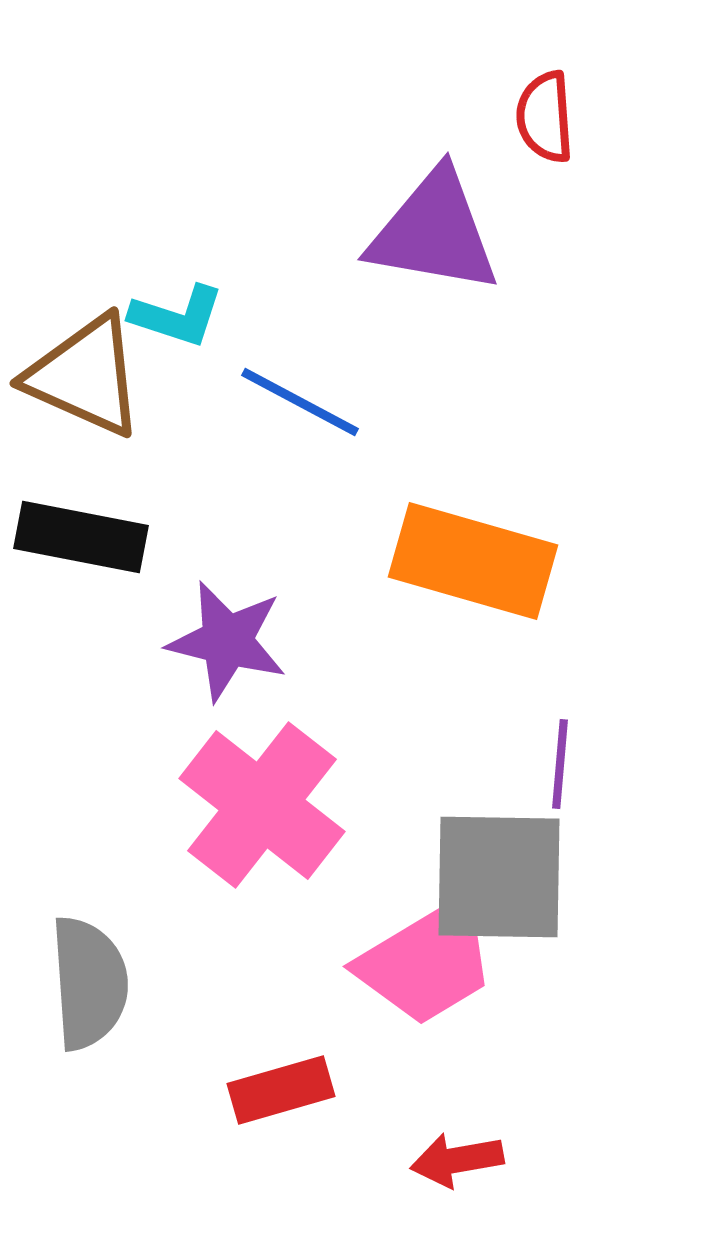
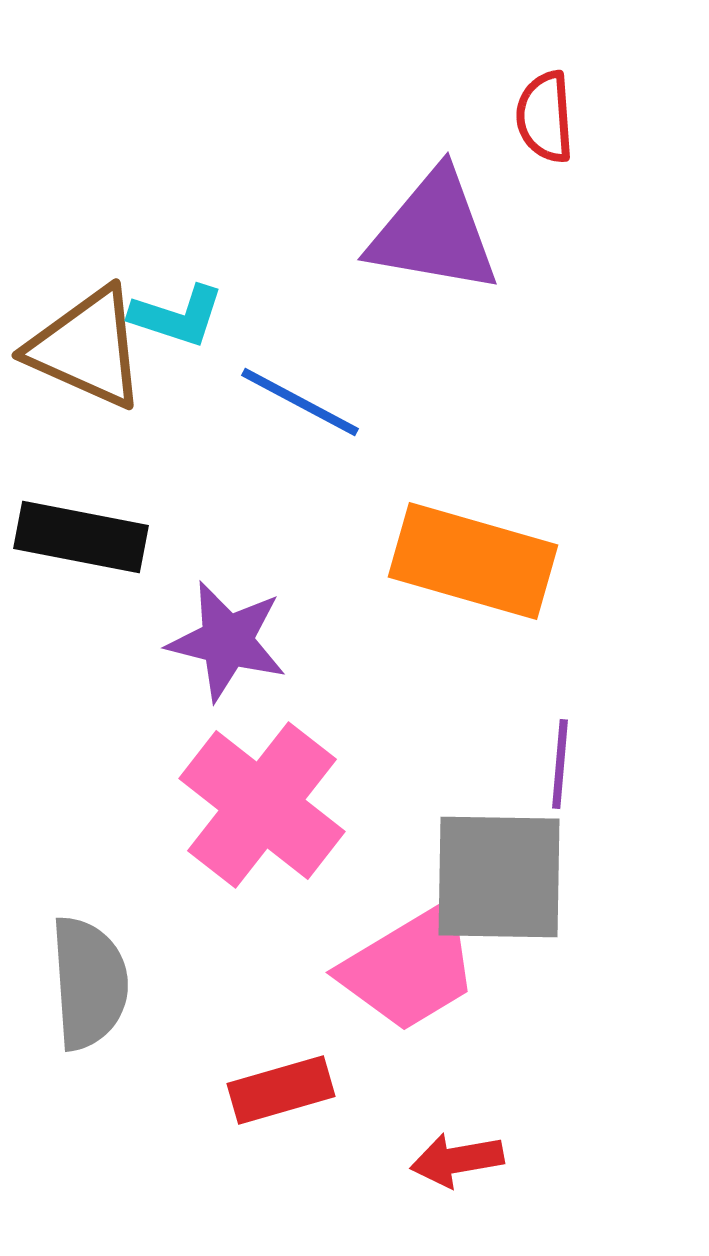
brown triangle: moved 2 px right, 28 px up
pink trapezoid: moved 17 px left, 6 px down
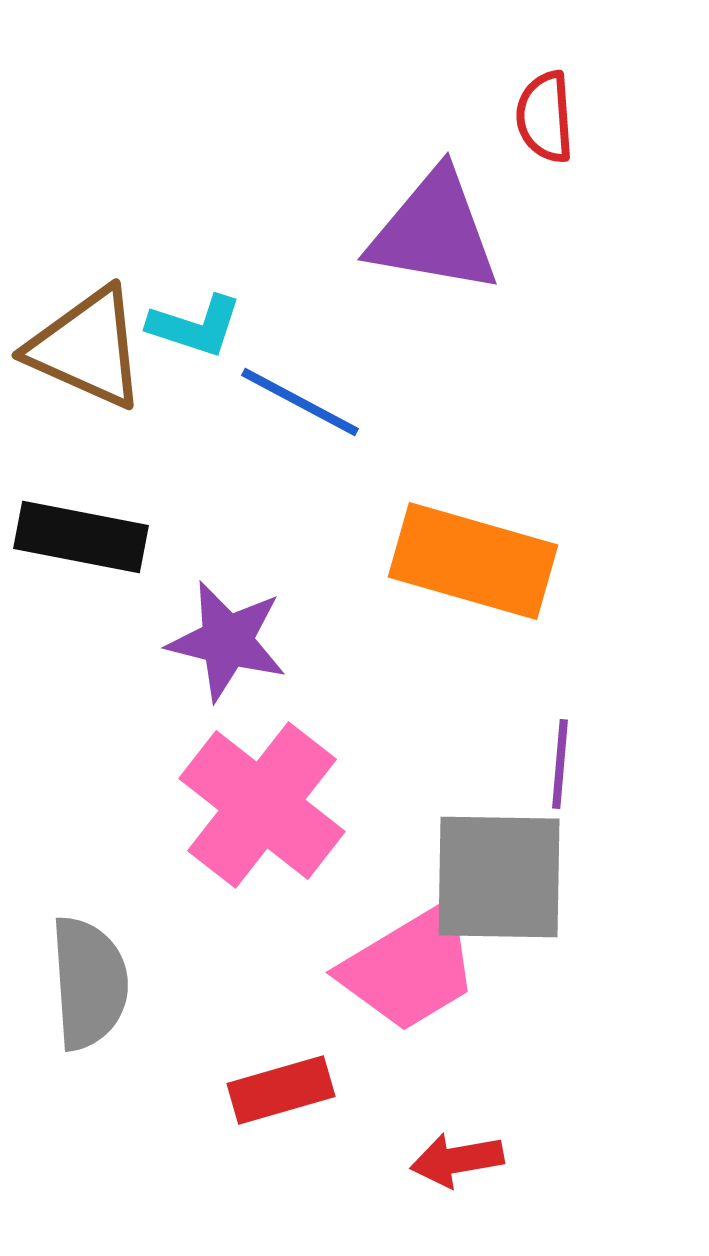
cyan L-shape: moved 18 px right, 10 px down
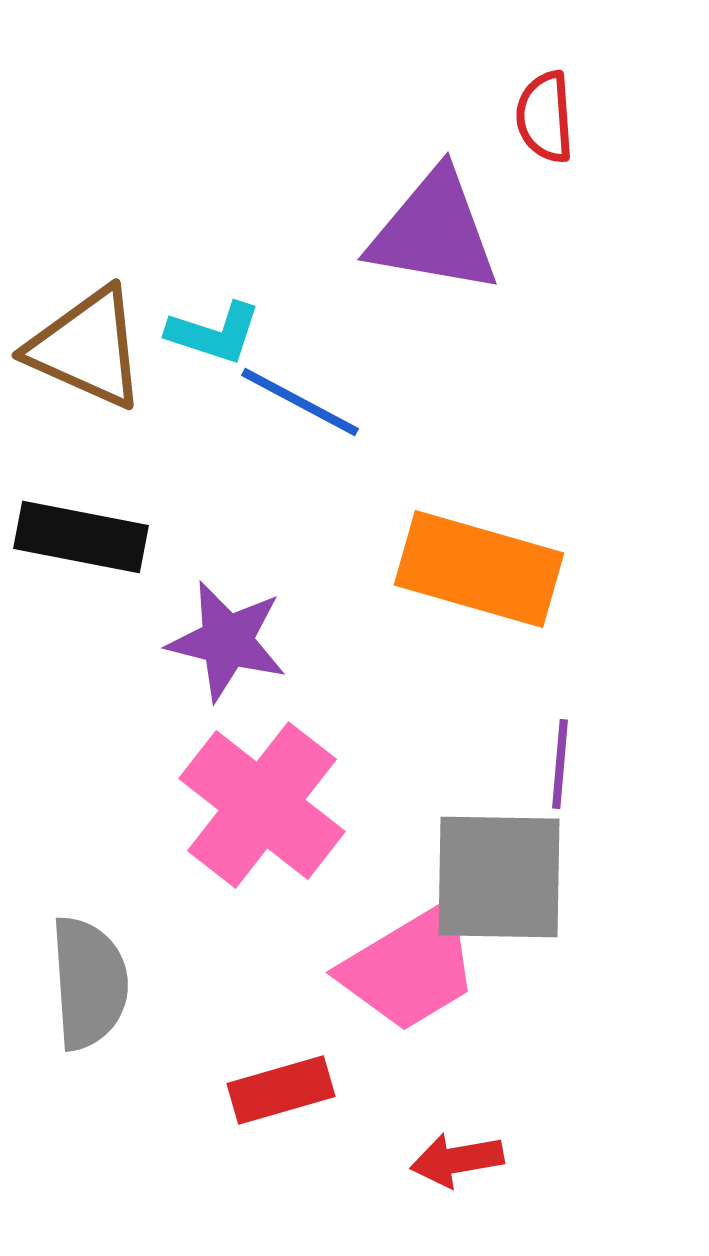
cyan L-shape: moved 19 px right, 7 px down
orange rectangle: moved 6 px right, 8 px down
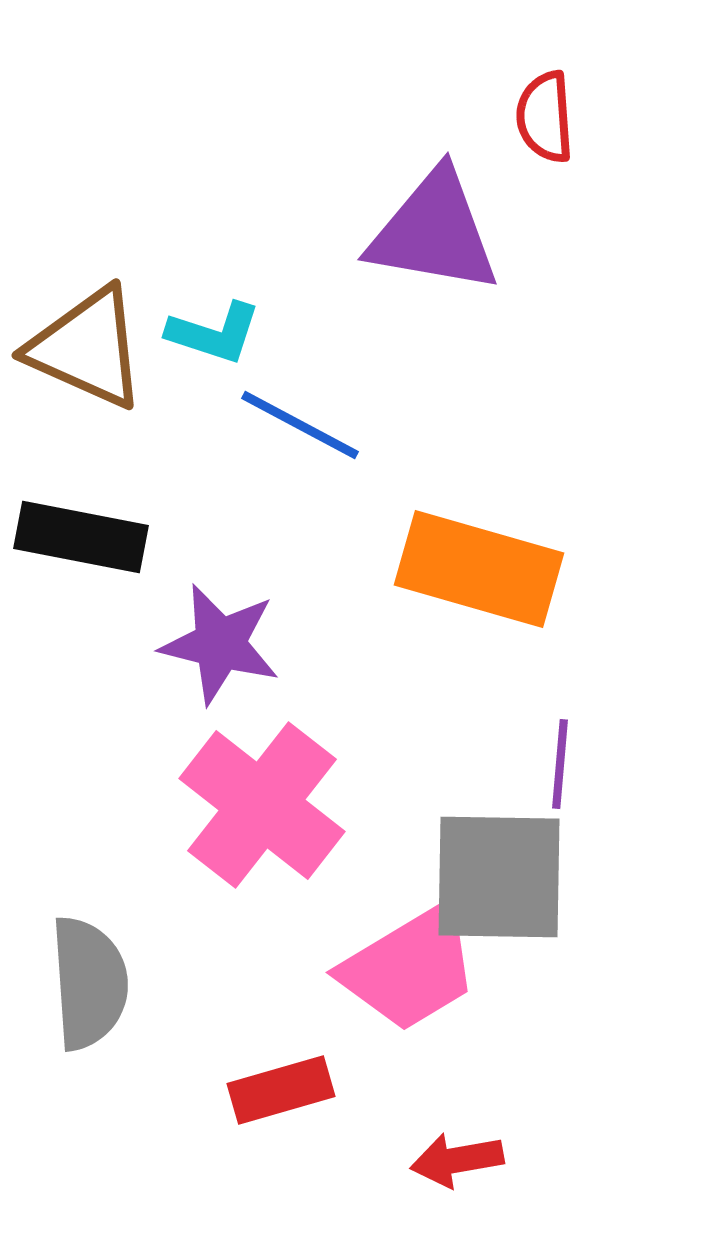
blue line: moved 23 px down
purple star: moved 7 px left, 3 px down
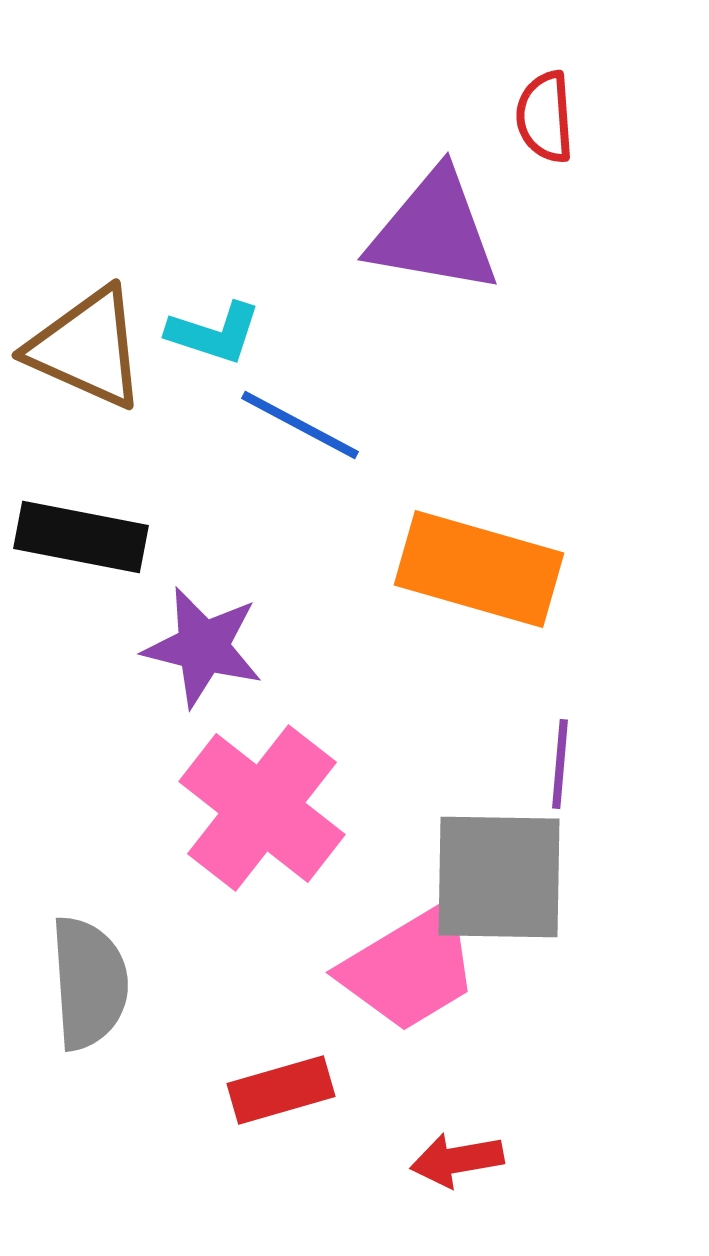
purple star: moved 17 px left, 3 px down
pink cross: moved 3 px down
